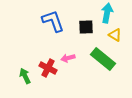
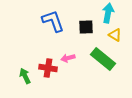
cyan arrow: moved 1 px right
red cross: rotated 18 degrees counterclockwise
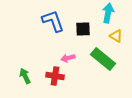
black square: moved 3 px left, 2 px down
yellow triangle: moved 1 px right, 1 px down
red cross: moved 7 px right, 8 px down
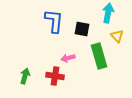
blue L-shape: moved 1 px right; rotated 25 degrees clockwise
black square: moved 1 px left; rotated 14 degrees clockwise
yellow triangle: moved 1 px right; rotated 16 degrees clockwise
green rectangle: moved 4 px left, 3 px up; rotated 35 degrees clockwise
green arrow: rotated 42 degrees clockwise
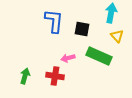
cyan arrow: moved 3 px right
green rectangle: rotated 50 degrees counterclockwise
